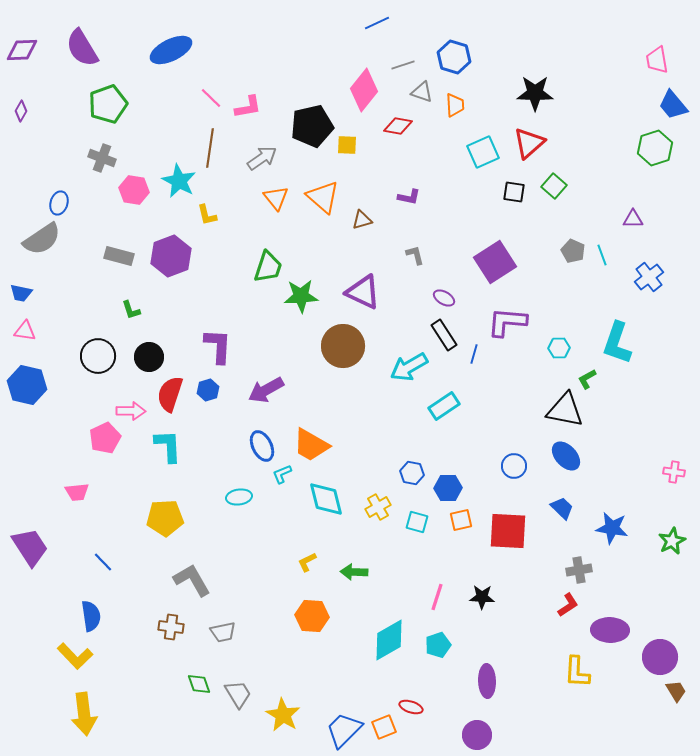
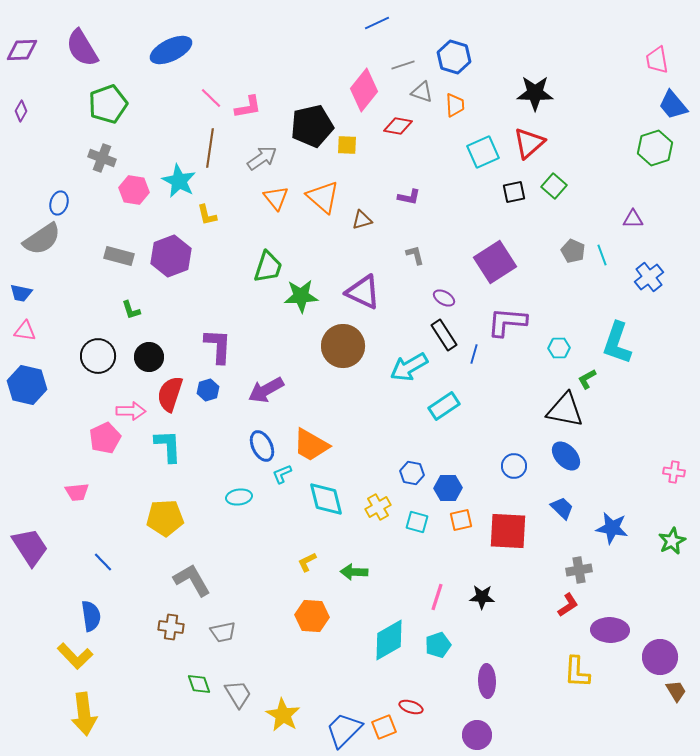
black square at (514, 192): rotated 20 degrees counterclockwise
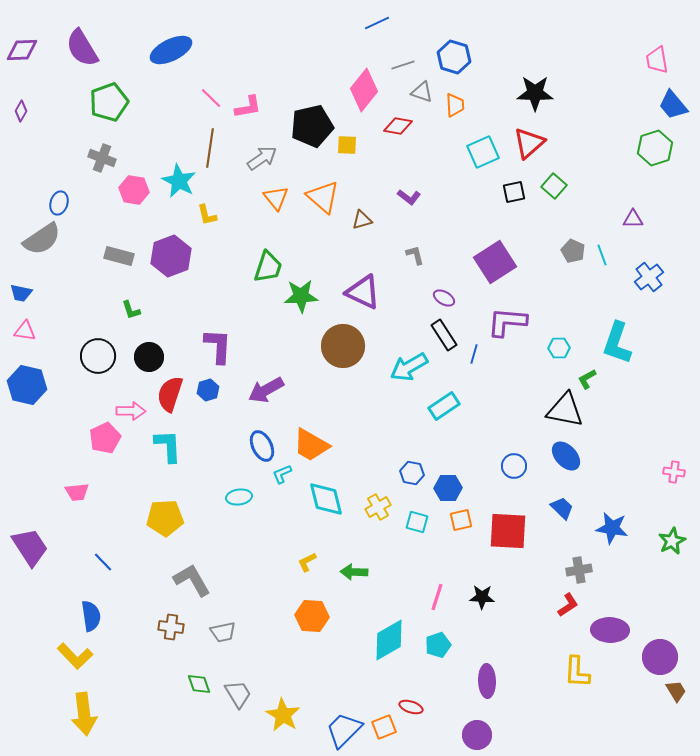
green pentagon at (108, 104): moved 1 px right, 2 px up
purple L-shape at (409, 197): rotated 25 degrees clockwise
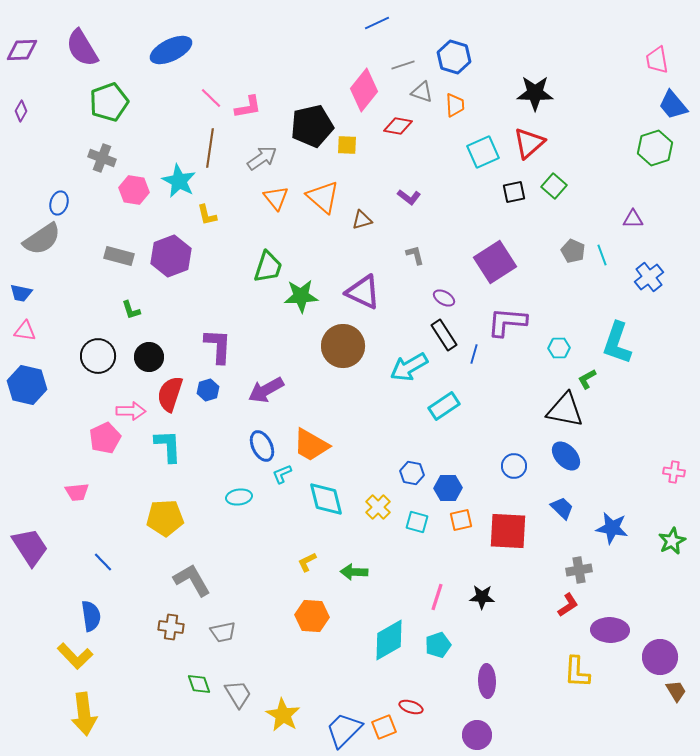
yellow cross at (378, 507): rotated 15 degrees counterclockwise
